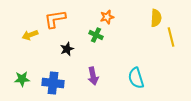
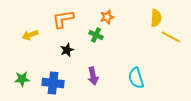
orange L-shape: moved 8 px right
yellow line: rotated 48 degrees counterclockwise
black star: moved 1 px down
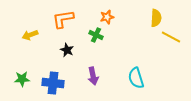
black star: rotated 24 degrees counterclockwise
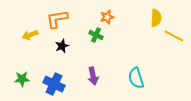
orange L-shape: moved 6 px left
yellow line: moved 3 px right, 1 px up
black star: moved 5 px left, 4 px up; rotated 24 degrees clockwise
blue cross: moved 1 px right, 1 px down; rotated 20 degrees clockwise
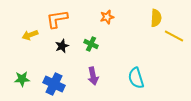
green cross: moved 5 px left, 9 px down
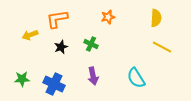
orange star: moved 1 px right
yellow line: moved 12 px left, 11 px down
black star: moved 1 px left, 1 px down
cyan semicircle: rotated 15 degrees counterclockwise
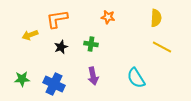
orange star: rotated 24 degrees clockwise
green cross: rotated 16 degrees counterclockwise
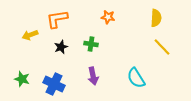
yellow line: rotated 18 degrees clockwise
green star: rotated 21 degrees clockwise
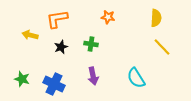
yellow arrow: rotated 35 degrees clockwise
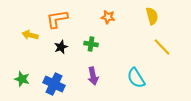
yellow semicircle: moved 4 px left, 2 px up; rotated 18 degrees counterclockwise
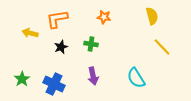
orange star: moved 4 px left
yellow arrow: moved 2 px up
green star: rotated 21 degrees clockwise
